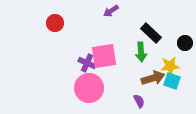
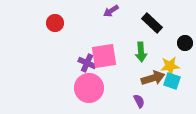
black rectangle: moved 1 px right, 10 px up
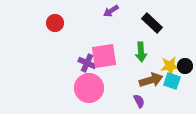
black circle: moved 23 px down
brown arrow: moved 2 px left, 2 px down
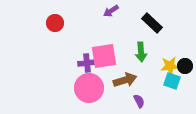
purple cross: rotated 30 degrees counterclockwise
brown arrow: moved 26 px left
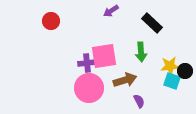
red circle: moved 4 px left, 2 px up
black circle: moved 5 px down
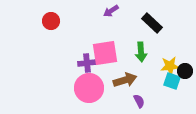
pink square: moved 1 px right, 3 px up
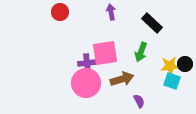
purple arrow: moved 1 px down; rotated 112 degrees clockwise
red circle: moved 9 px right, 9 px up
green arrow: rotated 24 degrees clockwise
black circle: moved 7 px up
brown arrow: moved 3 px left, 1 px up
pink circle: moved 3 px left, 5 px up
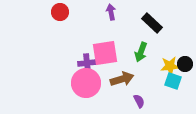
cyan square: moved 1 px right
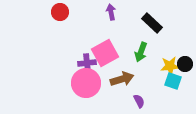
pink square: rotated 20 degrees counterclockwise
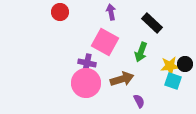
pink square: moved 11 px up; rotated 32 degrees counterclockwise
purple cross: rotated 18 degrees clockwise
